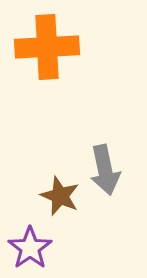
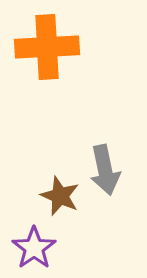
purple star: moved 4 px right
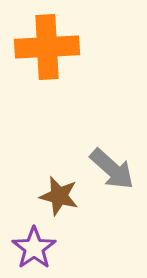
gray arrow: moved 7 px right, 1 px up; rotated 36 degrees counterclockwise
brown star: moved 1 px left; rotated 9 degrees counterclockwise
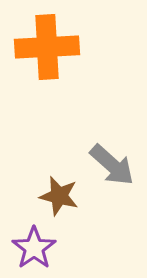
gray arrow: moved 4 px up
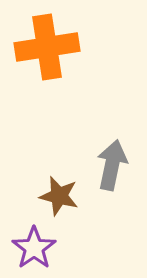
orange cross: rotated 6 degrees counterclockwise
gray arrow: rotated 120 degrees counterclockwise
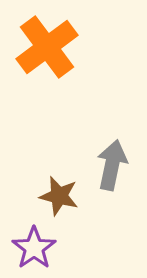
orange cross: rotated 28 degrees counterclockwise
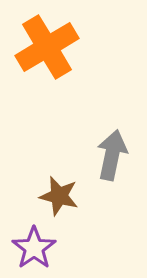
orange cross: rotated 6 degrees clockwise
gray arrow: moved 10 px up
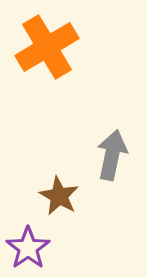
brown star: rotated 15 degrees clockwise
purple star: moved 6 px left
